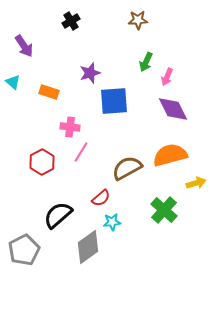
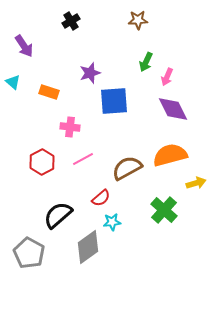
pink line: moved 2 px right, 7 px down; rotated 30 degrees clockwise
gray pentagon: moved 5 px right, 3 px down; rotated 16 degrees counterclockwise
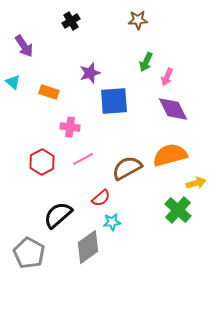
green cross: moved 14 px right
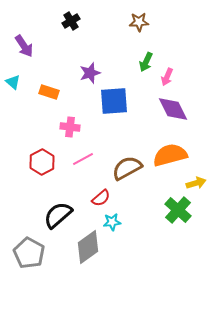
brown star: moved 1 px right, 2 px down
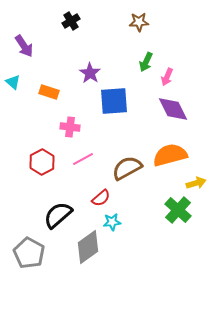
purple star: rotated 20 degrees counterclockwise
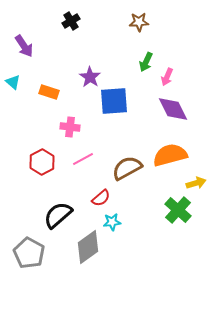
purple star: moved 4 px down
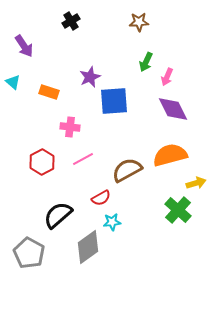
purple star: rotated 15 degrees clockwise
brown semicircle: moved 2 px down
red semicircle: rotated 12 degrees clockwise
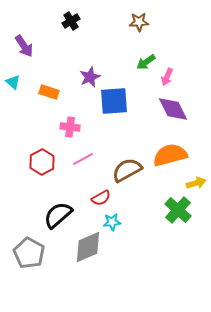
green arrow: rotated 30 degrees clockwise
gray diamond: rotated 12 degrees clockwise
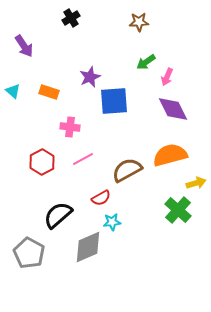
black cross: moved 3 px up
cyan triangle: moved 9 px down
